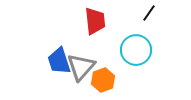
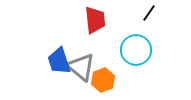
red trapezoid: moved 1 px up
gray triangle: rotated 32 degrees counterclockwise
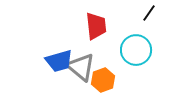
red trapezoid: moved 1 px right, 6 px down
blue trapezoid: rotated 88 degrees counterclockwise
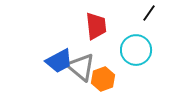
blue trapezoid: rotated 12 degrees counterclockwise
orange hexagon: moved 1 px up
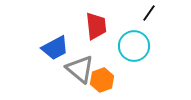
cyan circle: moved 2 px left, 4 px up
blue trapezoid: moved 4 px left, 13 px up
gray triangle: moved 1 px left, 2 px down
orange hexagon: moved 1 px left, 1 px down
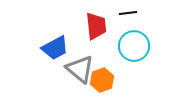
black line: moved 21 px left; rotated 48 degrees clockwise
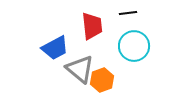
red trapezoid: moved 4 px left
